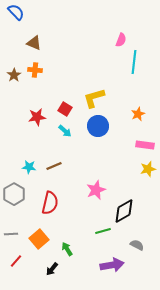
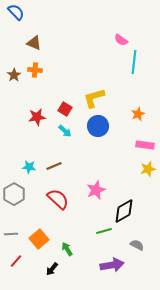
pink semicircle: rotated 104 degrees clockwise
red semicircle: moved 8 px right, 4 px up; rotated 60 degrees counterclockwise
green line: moved 1 px right
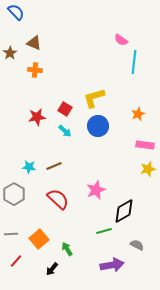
brown star: moved 4 px left, 22 px up
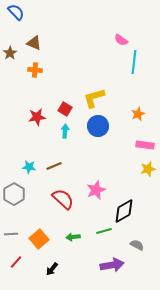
cyan arrow: rotated 128 degrees counterclockwise
red semicircle: moved 5 px right
green arrow: moved 6 px right, 12 px up; rotated 64 degrees counterclockwise
red line: moved 1 px down
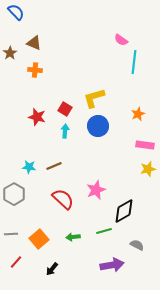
red star: rotated 24 degrees clockwise
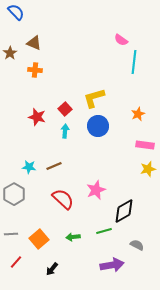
red square: rotated 16 degrees clockwise
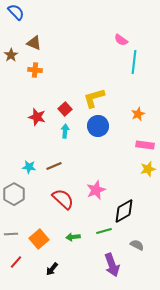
brown star: moved 1 px right, 2 px down
purple arrow: rotated 80 degrees clockwise
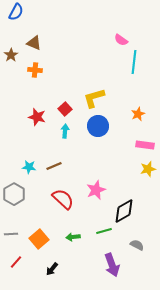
blue semicircle: rotated 72 degrees clockwise
